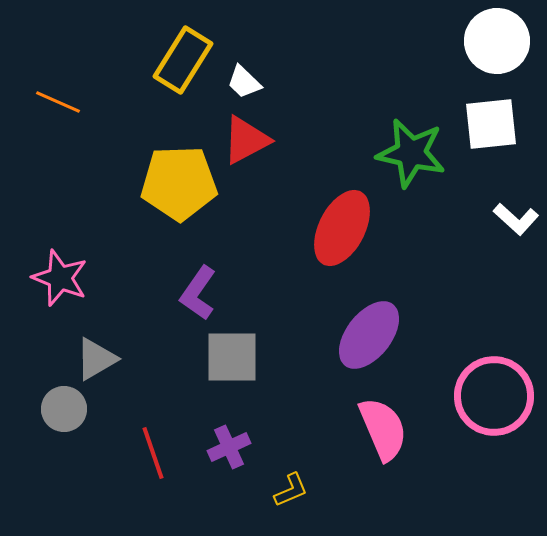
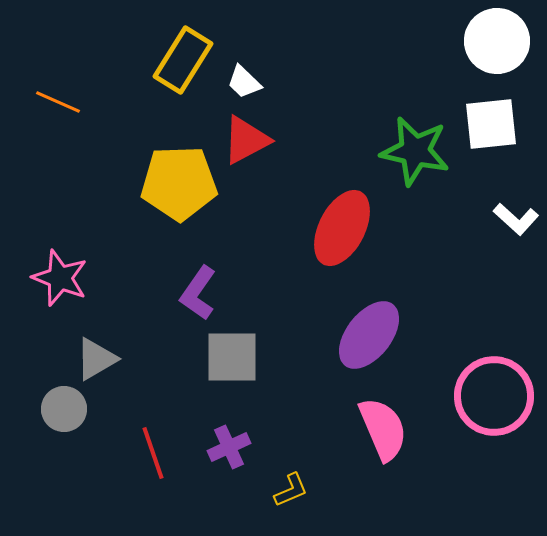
green star: moved 4 px right, 2 px up
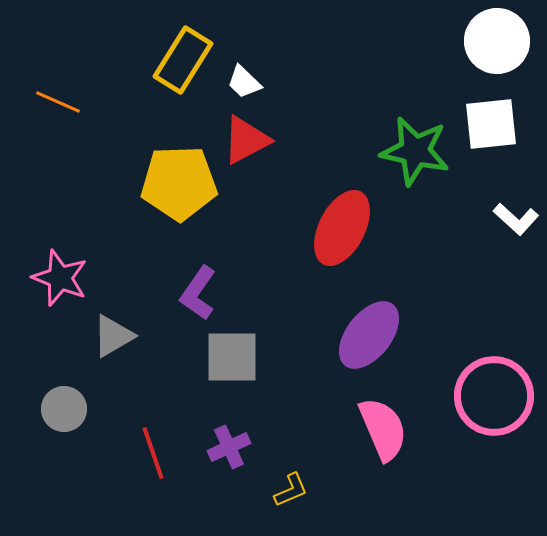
gray triangle: moved 17 px right, 23 px up
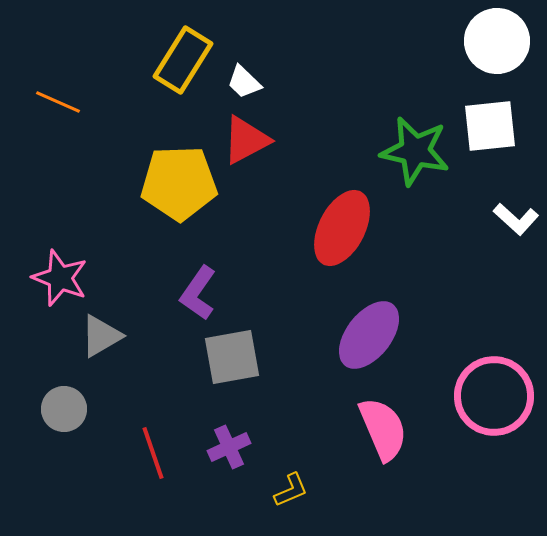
white square: moved 1 px left, 2 px down
gray triangle: moved 12 px left
gray square: rotated 10 degrees counterclockwise
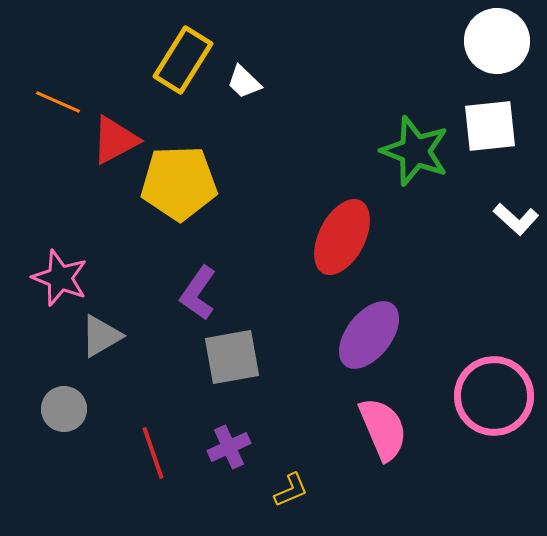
red triangle: moved 131 px left
green star: rotated 8 degrees clockwise
red ellipse: moved 9 px down
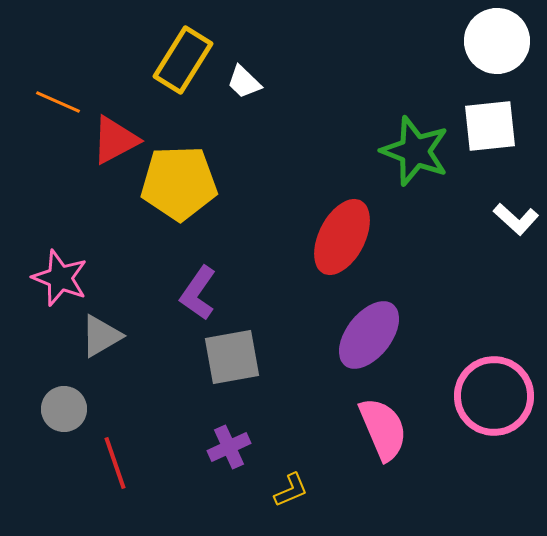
red line: moved 38 px left, 10 px down
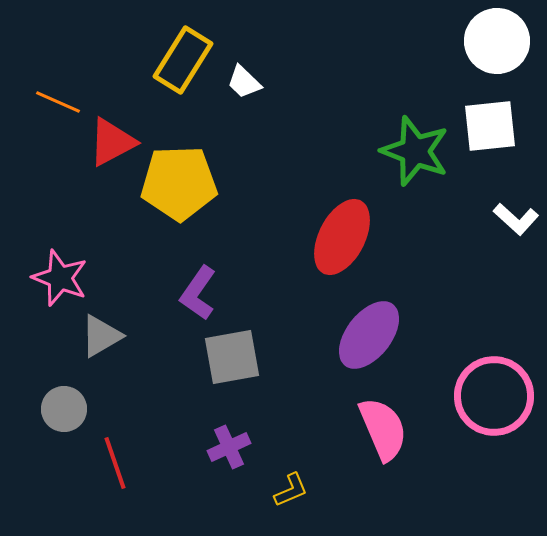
red triangle: moved 3 px left, 2 px down
